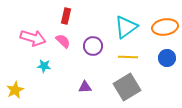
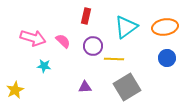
red rectangle: moved 20 px right
yellow line: moved 14 px left, 2 px down
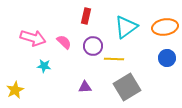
pink semicircle: moved 1 px right, 1 px down
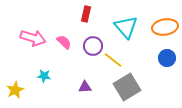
red rectangle: moved 2 px up
cyan triangle: rotated 35 degrees counterclockwise
yellow line: moved 1 px left, 1 px down; rotated 36 degrees clockwise
cyan star: moved 10 px down
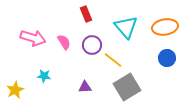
red rectangle: rotated 35 degrees counterclockwise
pink semicircle: rotated 14 degrees clockwise
purple circle: moved 1 px left, 1 px up
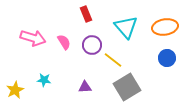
cyan star: moved 4 px down
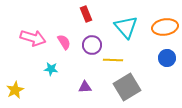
yellow line: rotated 36 degrees counterclockwise
cyan star: moved 7 px right, 11 px up
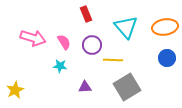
cyan star: moved 9 px right, 3 px up
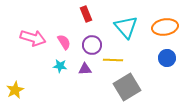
purple triangle: moved 18 px up
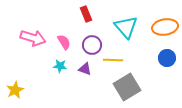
purple triangle: rotated 24 degrees clockwise
